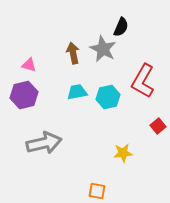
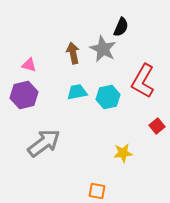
red square: moved 1 px left
gray arrow: rotated 24 degrees counterclockwise
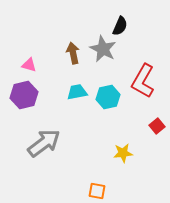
black semicircle: moved 1 px left, 1 px up
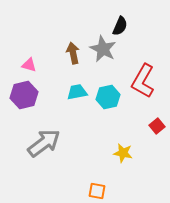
yellow star: rotated 18 degrees clockwise
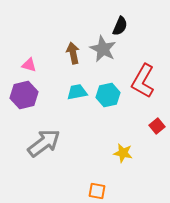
cyan hexagon: moved 2 px up
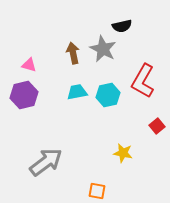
black semicircle: moved 2 px right; rotated 54 degrees clockwise
gray arrow: moved 2 px right, 19 px down
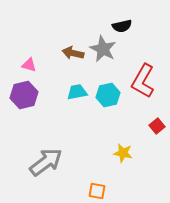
brown arrow: rotated 65 degrees counterclockwise
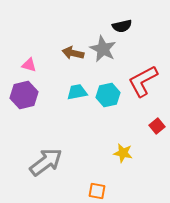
red L-shape: rotated 32 degrees clockwise
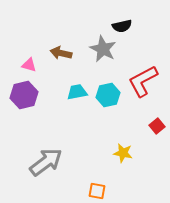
brown arrow: moved 12 px left
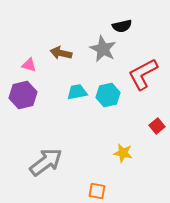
red L-shape: moved 7 px up
purple hexagon: moved 1 px left
